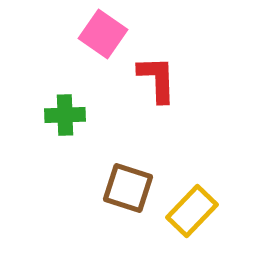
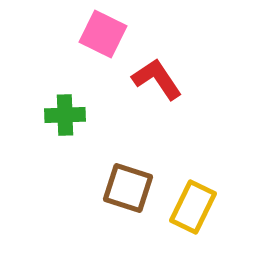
pink square: rotated 9 degrees counterclockwise
red L-shape: rotated 32 degrees counterclockwise
yellow rectangle: moved 1 px right, 4 px up; rotated 18 degrees counterclockwise
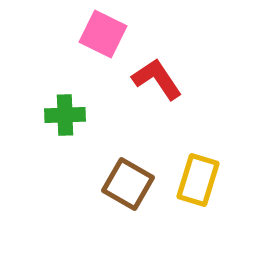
brown square: moved 4 px up; rotated 12 degrees clockwise
yellow rectangle: moved 5 px right, 27 px up; rotated 9 degrees counterclockwise
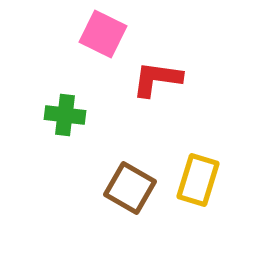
red L-shape: rotated 48 degrees counterclockwise
green cross: rotated 9 degrees clockwise
brown square: moved 2 px right, 4 px down
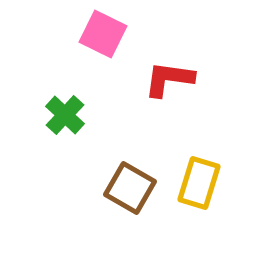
red L-shape: moved 12 px right
green cross: rotated 36 degrees clockwise
yellow rectangle: moved 1 px right, 3 px down
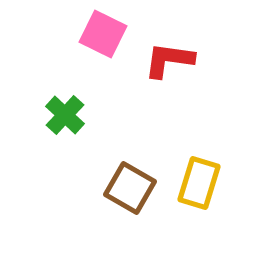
red L-shape: moved 19 px up
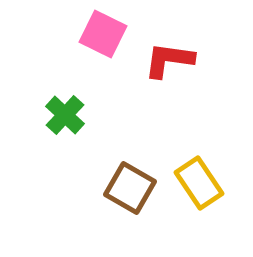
yellow rectangle: rotated 51 degrees counterclockwise
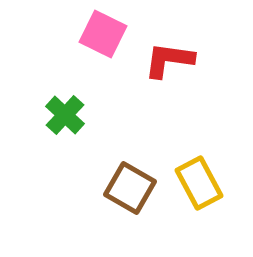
yellow rectangle: rotated 6 degrees clockwise
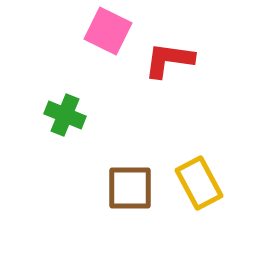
pink square: moved 5 px right, 3 px up
green cross: rotated 21 degrees counterclockwise
brown square: rotated 30 degrees counterclockwise
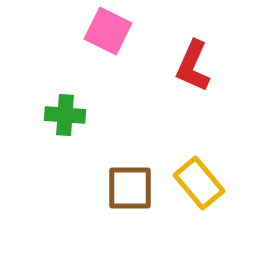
red L-shape: moved 24 px right, 6 px down; rotated 74 degrees counterclockwise
green cross: rotated 18 degrees counterclockwise
yellow rectangle: rotated 12 degrees counterclockwise
